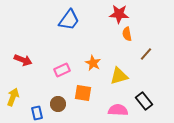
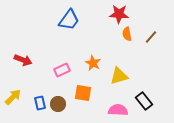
brown line: moved 5 px right, 17 px up
yellow arrow: rotated 24 degrees clockwise
blue rectangle: moved 3 px right, 10 px up
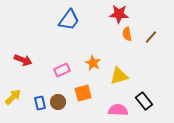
orange square: rotated 24 degrees counterclockwise
brown circle: moved 2 px up
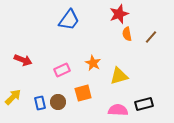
red star: rotated 24 degrees counterclockwise
black rectangle: moved 3 px down; rotated 66 degrees counterclockwise
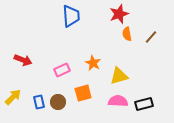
blue trapezoid: moved 2 px right, 4 px up; rotated 40 degrees counterclockwise
blue rectangle: moved 1 px left, 1 px up
pink semicircle: moved 9 px up
